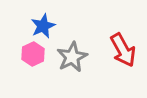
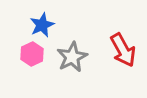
blue star: moved 1 px left, 1 px up
pink hexagon: moved 1 px left
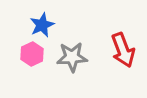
red arrow: rotated 8 degrees clockwise
gray star: rotated 24 degrees clockwise
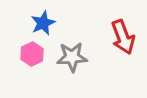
blue star: moved 1 px right, 2 px up
red arrow: moved 13 px up
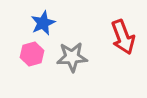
pink hexagon: rotated 10 degrees clockwise
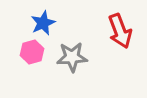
red arrow: moved 3 px left, 6 px up
pink hexagon: moved 2 px up
